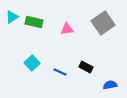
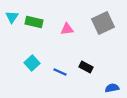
cyan triangle: rotated 24 degrees counterclockwise
gray square: rotated 10 degrees clockwise
blue semicircle: moved 2 px right, 3 px down
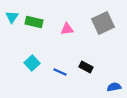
blue semicircle: moved 2 px right, 1 px up
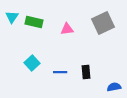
black rectangle: moved 5 px down; rotated 56 degrees clockwise
blue line: rotated 24 degrees counterclockwise
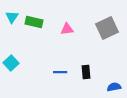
gray square: moved 4 px right, 5 px down
cyan square: moved 21 px left
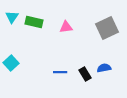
pink triangle: moved 1 px left, 2 px up
black rectangle: moved 1 px left, 2 px down; rotated 24 degrees counterclockwise
blue semicircle: moved 10 px left, 19 px up
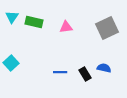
blue semicircle: rotated 24 degrees clockwise
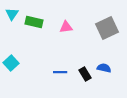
cyan triangle: moved 3 px up
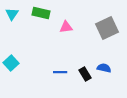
green rectangle: moved 7 px right, 9 px up
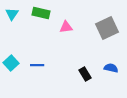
blue semicircle: moved 7 px right
blue line: moved 23 px left, 7 px up
